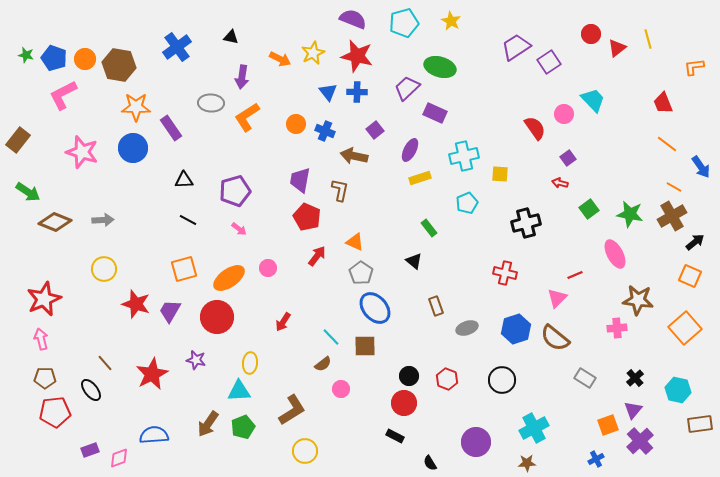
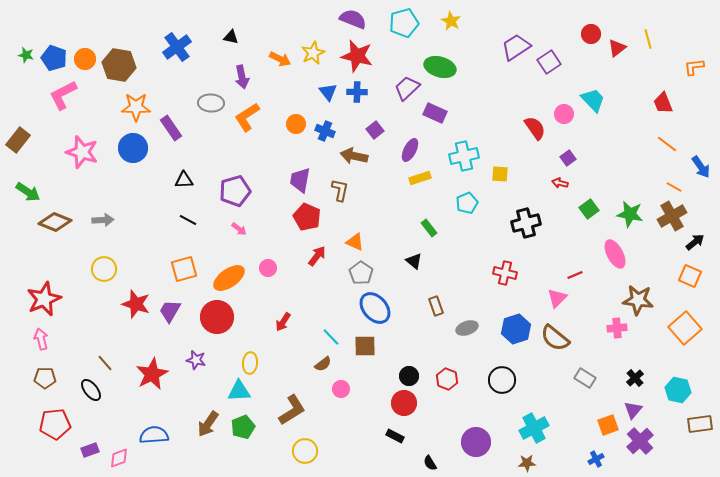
purple arrow at (242, 77): rotated 20 degrees counterclockwise
red pentagon at (55, 412): moved 12 px down
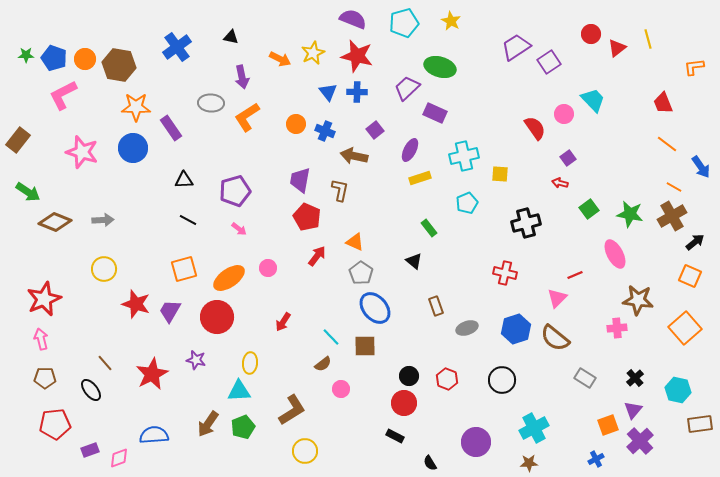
green star at (26, 55): rotated 14 degrees counterclockwise
brown star at (527, 463): moved 2 px right
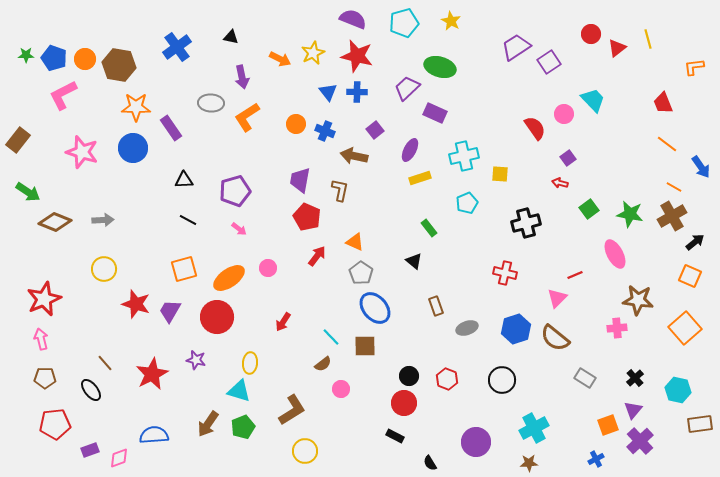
cyan triangle at (239, 391): rotated 20 degrees clockwise
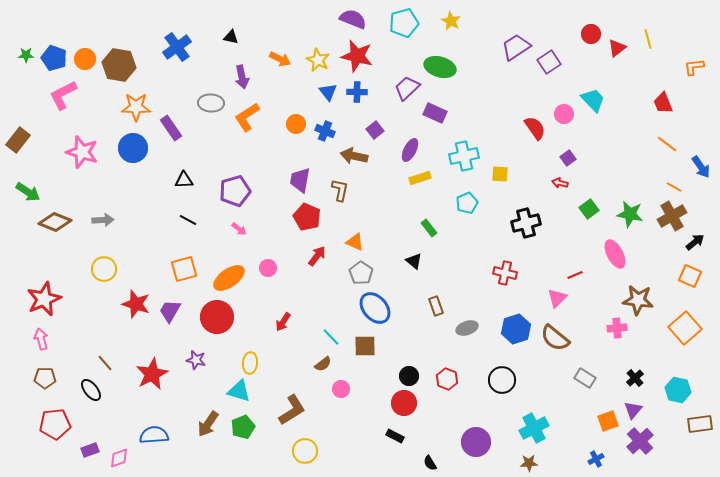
yellow star at (313, 53): moved 5 px right, 7 px down; rotated 20 degrees counterclockwise
orange square at (608, 425): moved 4 px up
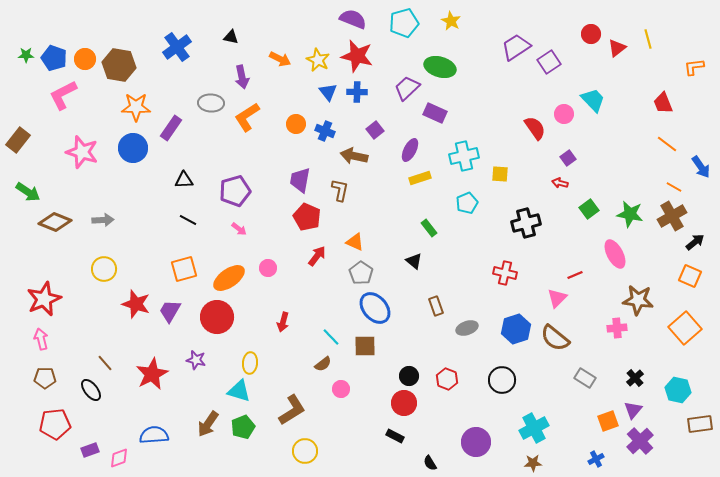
purple rectangle at (171, 128): rotated 70 degrees clockwise
red arrow at (283, 322): rotated 18 degrees counterclockwise
brown star at (529, 463): moved 4 px right
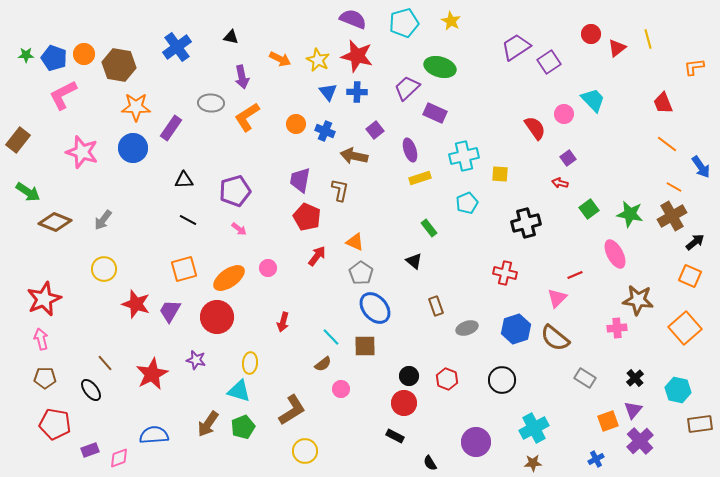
orange circle at (85, 59): moved 1 px left, 5 px up
purple ellipse at (410, 150): rotated 45 degrees counterclockwise
gray arrow at (103, 220): rotated 130 degrees clockwise
red pentagon at (55, 424): rotated 16 degrees clockwise
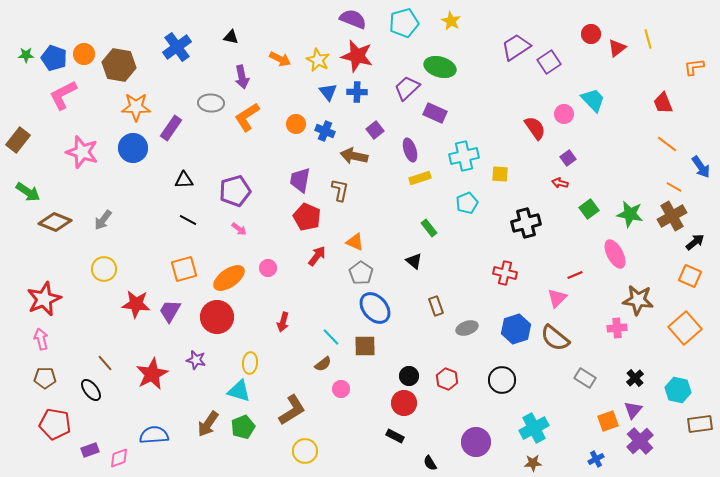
red star at (136, 304): rotated 12 degrees counterclockwise
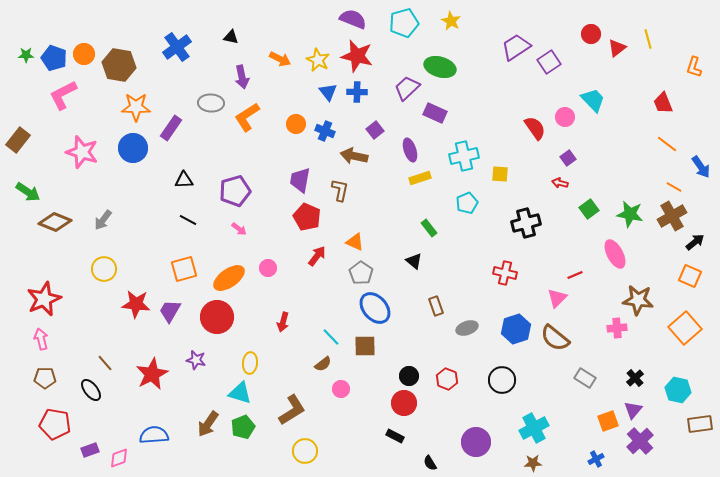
orange L-shape at (694, 67): rotated 65 degrees counterclockwise
pink circle at (564, 114): moved 1 px right, 3 px down
cyan triangle at (239, 391): moved 1 px right, 2 px down
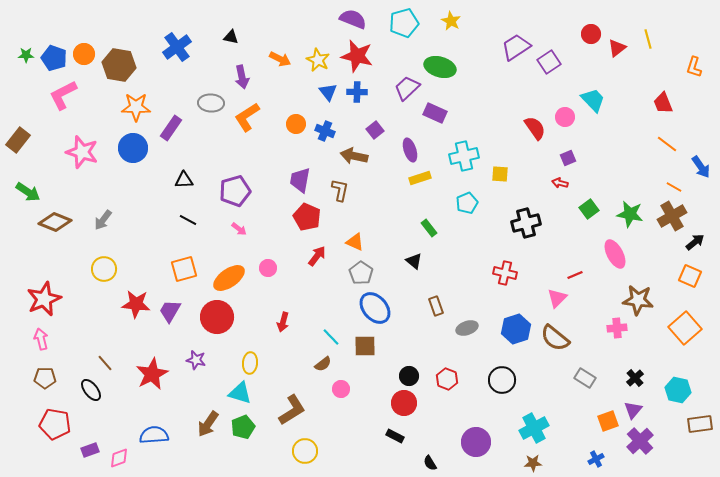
purple square at (568, 158): rotated 14 degrees clockwise
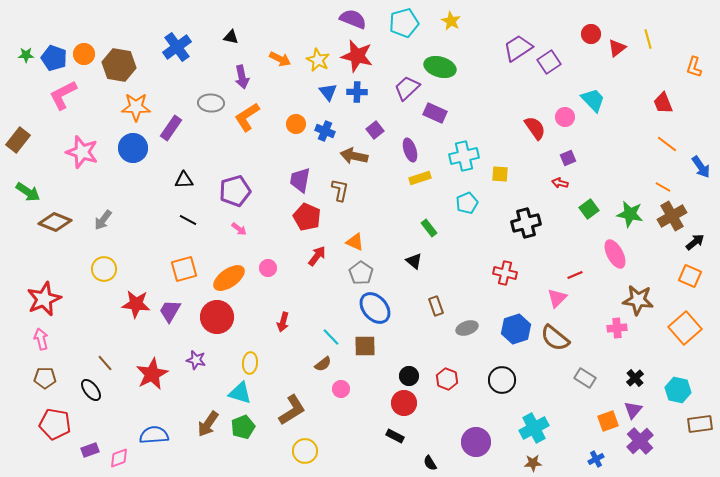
purple trapezoid at (516, 47): moved 2 px right, 1 px down
orange line at (674, 187): moved 11 px left
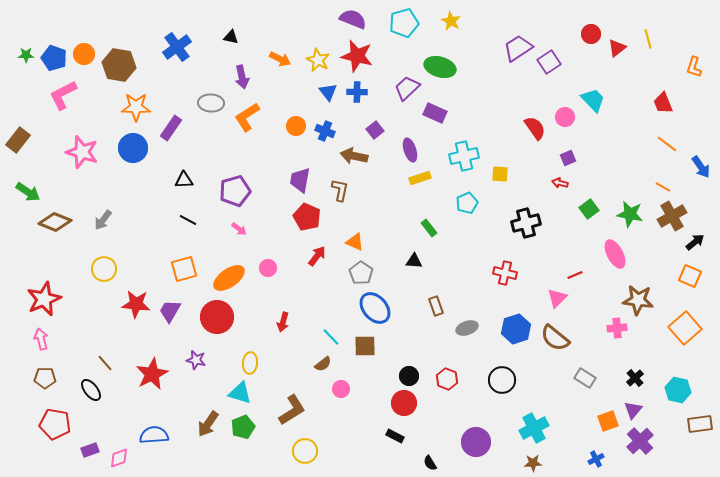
orange circle at (296, 124): moved 2 px down
black triangle at (414, 261): rotated 36 degrees counterclockwise
